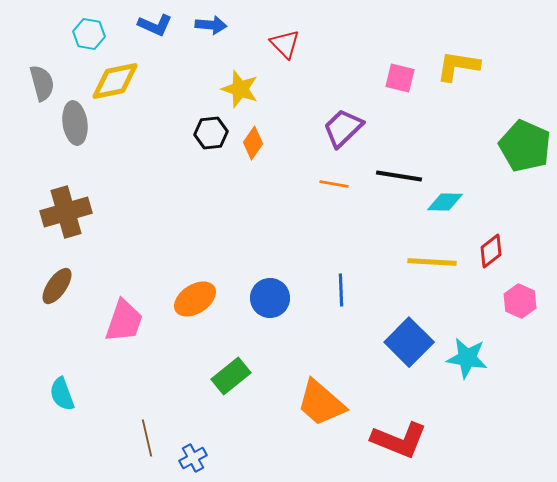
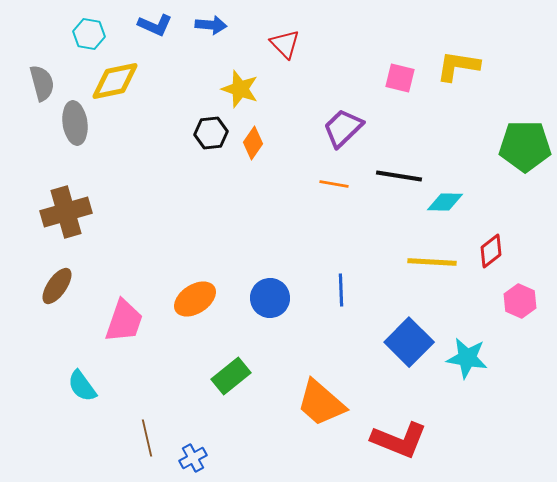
green pentagon: rotated 24 degrees counterclockwise
cyan semicircle: moved 20 px right, 8 px up; rotated 16 degrees counterclockwise
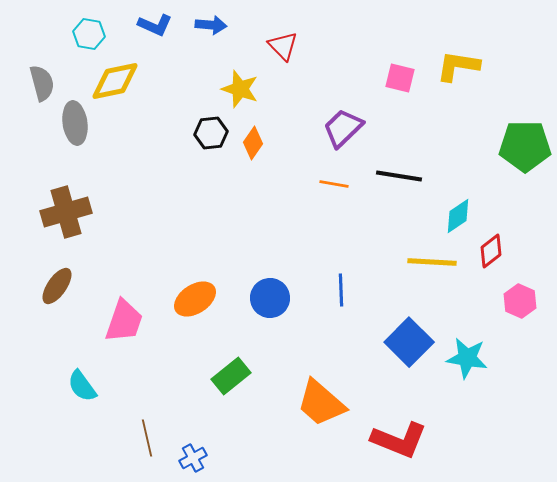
red triangle: moved 2 px left, 2 px down
cyan diamond: moved 13 px right, 14 px down; rotated 36 degrees counterclockwise
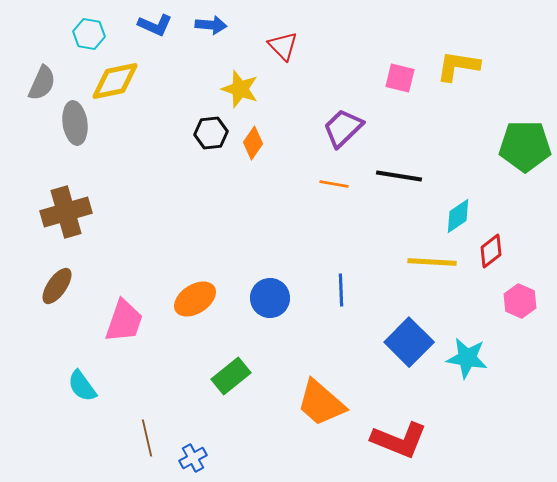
gray semicircle: rotated 39 degrees clockwise
